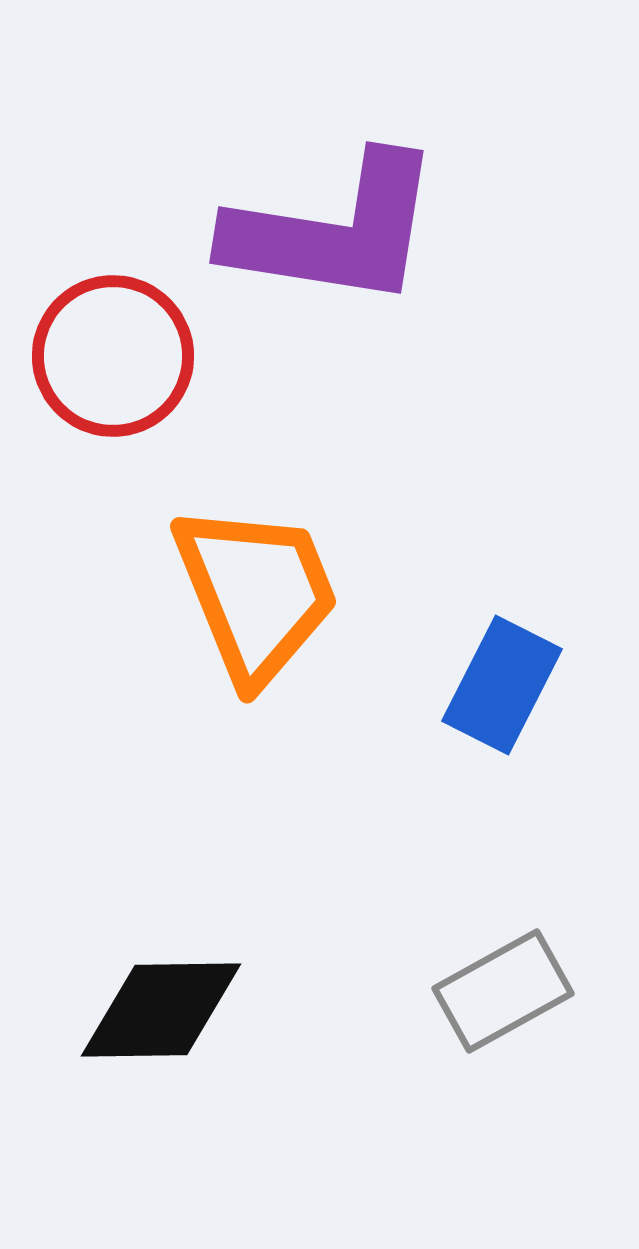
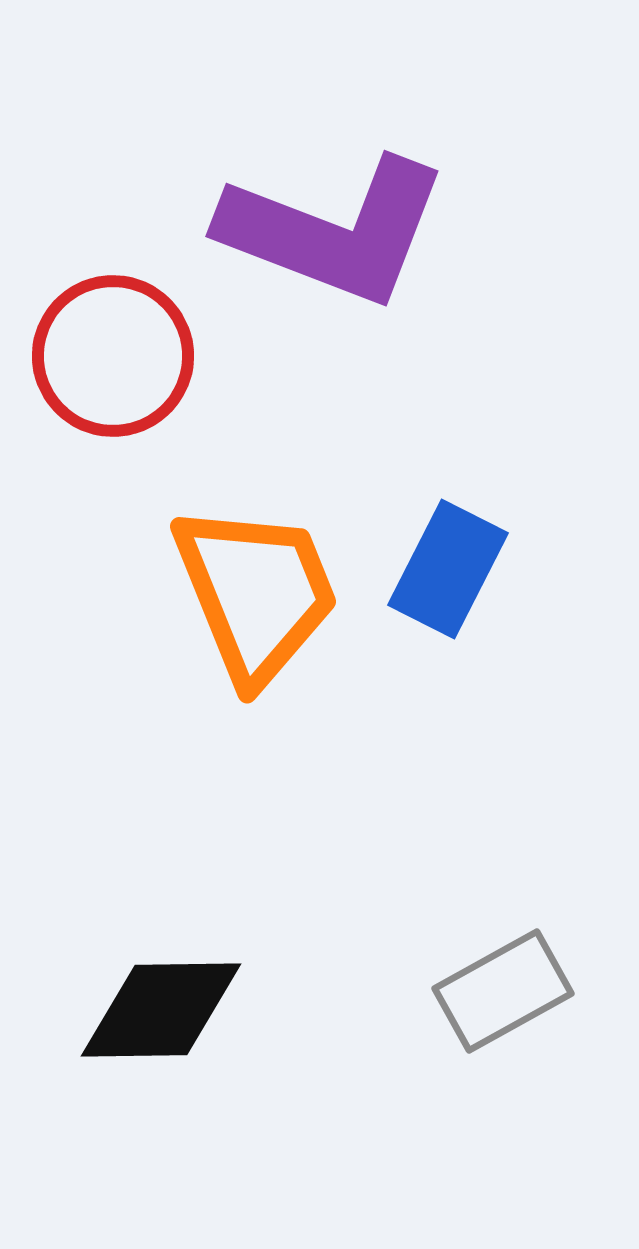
purple L-shape: rotated 12 degrees clockwise
blue rectangle: moved 54 px left, 116 px up
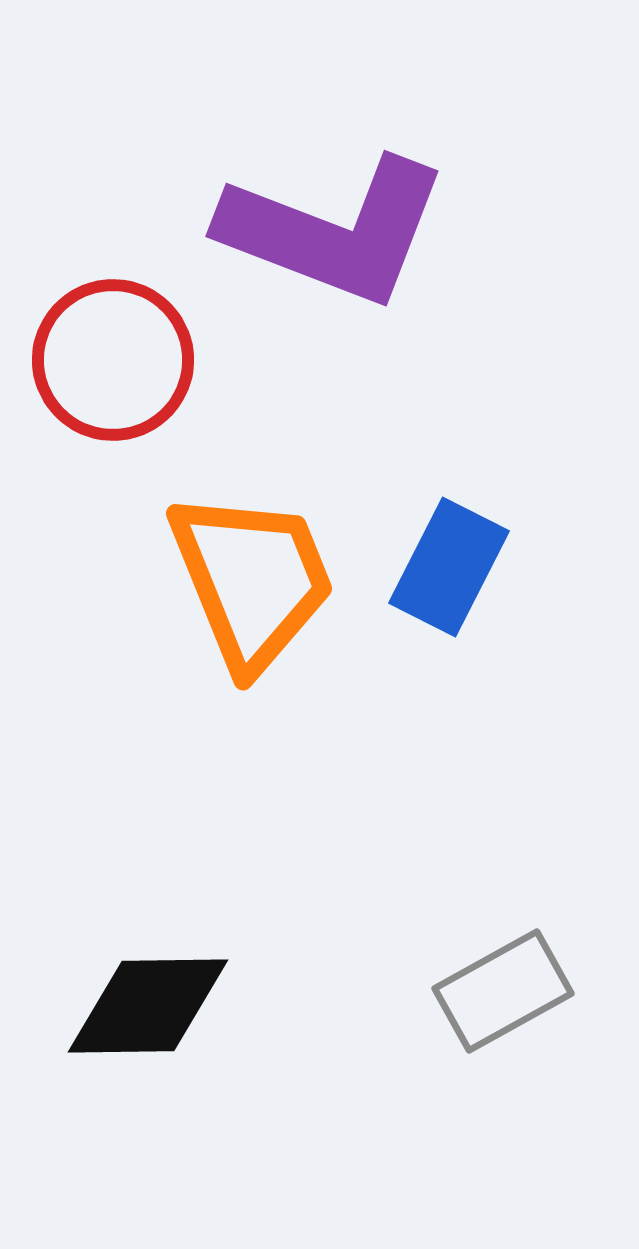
red circle: moved 4 px down
blue rectangle: moved 1 px right, 2 px up
orange trapezoid: moved 4 px left, 13 px up
black diamond: moved 13 px left, 4 px up
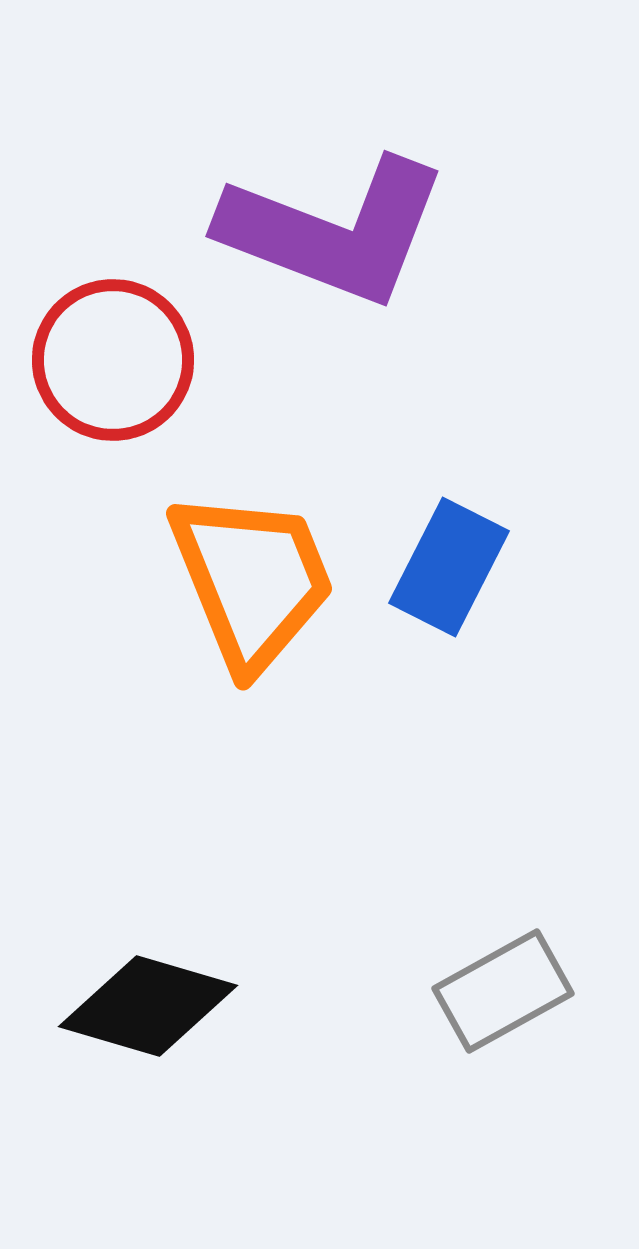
black diamond: rotated 17 degrees clockwise
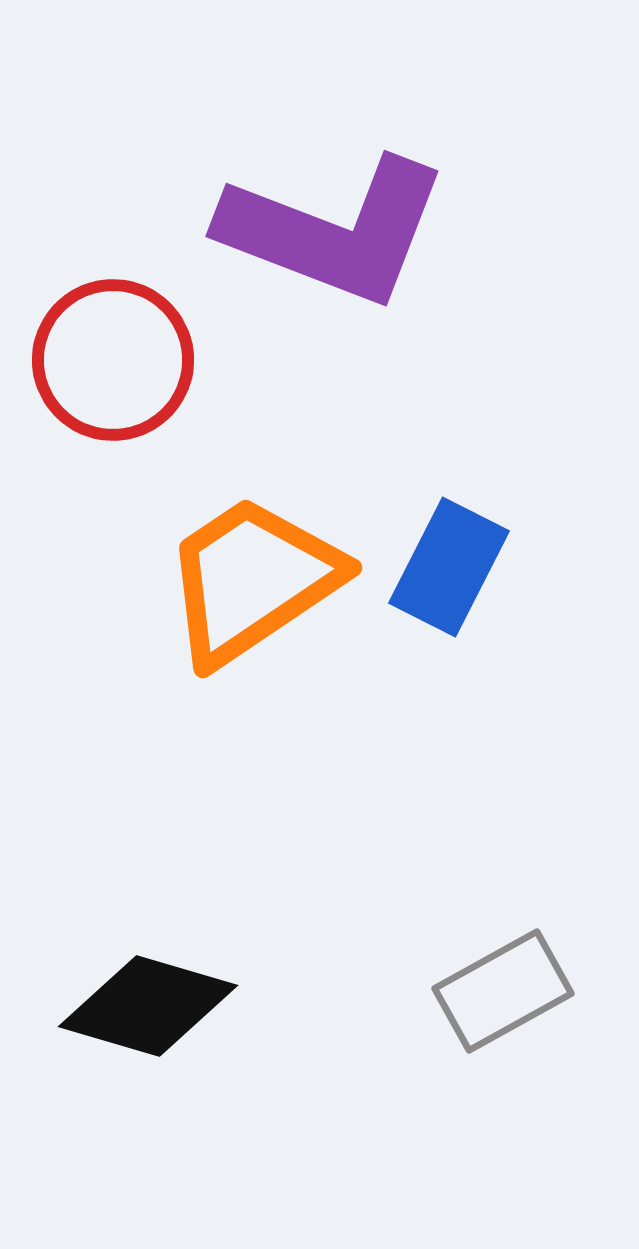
orange trapezoid: rotated 102 degrees counterclockwise
